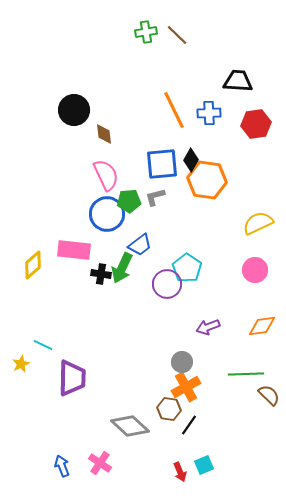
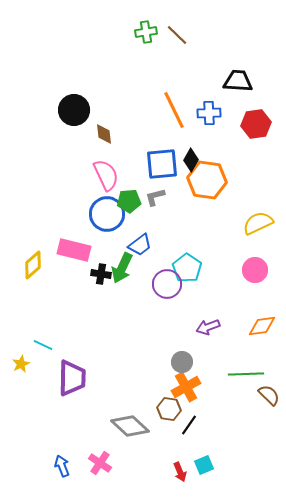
pink rectangle: rotated 8 degrees clockwise
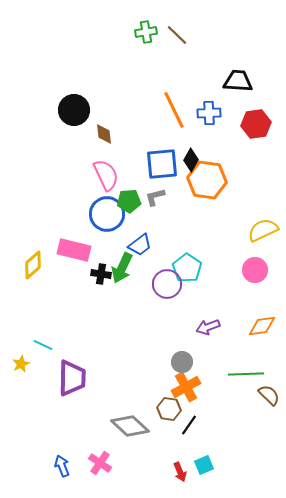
yellow semicircle: moved 5 px right, 7 px down
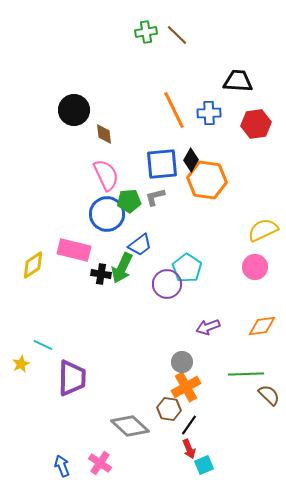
yellow diamond: rotated 8 degrees clockwise
pink circle: moved 3 px up
red arrow: moved 9 px right, 23 px up
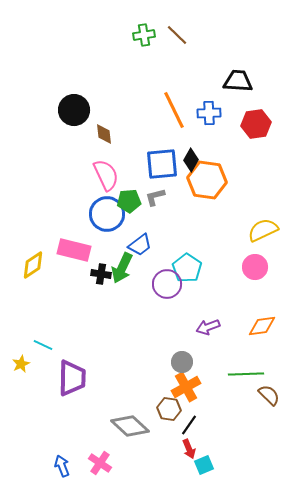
green cross: moved 2 px left, 3 px down
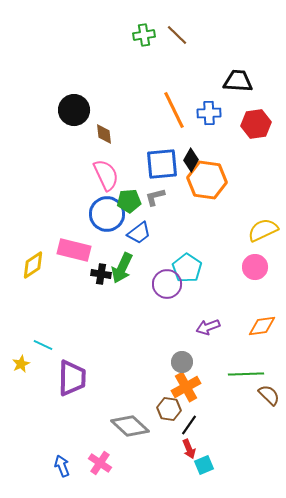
blue trapezoid: moved 1 px left, 12 px up
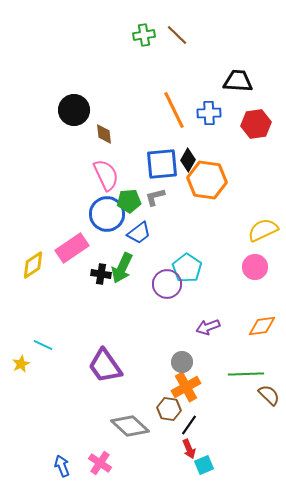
black diamond: moved 3 px left
pink rectangle: moved 2 px left, 2 px up; rotated 48 degrees counterclockwise
purple trapezoid: moved 33 px right, 12 px up; rotated 144 degrees clockwise
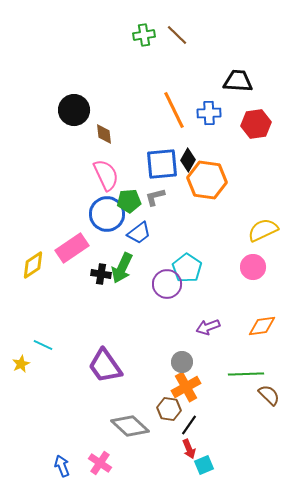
pink circle: moved 2 px left
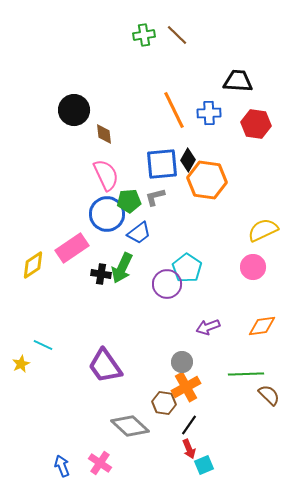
red hexagon: rotated 16 degrees clockwise
brown hexagon: moved 5 px left, 6 px up
